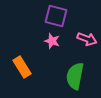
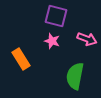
orange rectangle: moved 1 px left, 8 px up
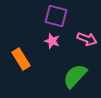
green semicircle: rotated 32 degrees clockwise
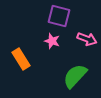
purple square: moved 3 px right
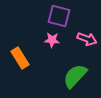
pink star: moved 1 px up; rotated 14 degrees counterclockwise
orange rectangle: moved 1 px left, 1 px up
